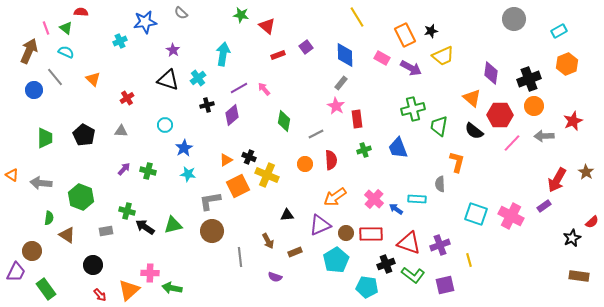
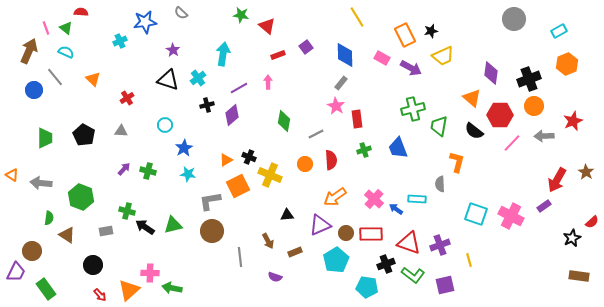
pink arrow at (264, 89): moved 4 px right, 7 px up; rotated 40 degrees clockwise
yellow cross at (267, 175): moved 3 px right
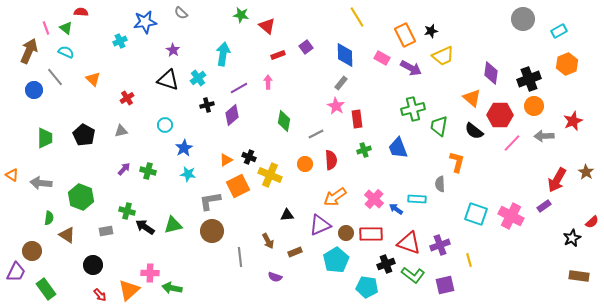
gray circle at (514, 19): moved 9 px right
gray triangle at (121, 131): rotated 16 degrees counterclockwise
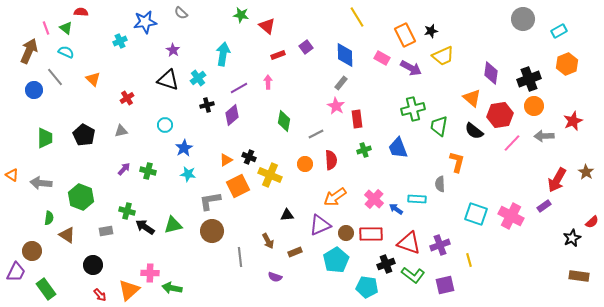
red hexagon at (500, 115): rotated 10 degrees counterclockwise
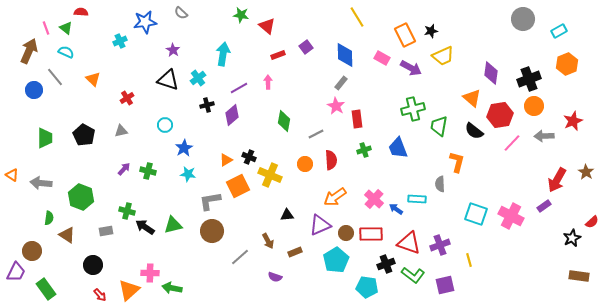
gray line at (240, 257): rotated 54 degrees clockwise
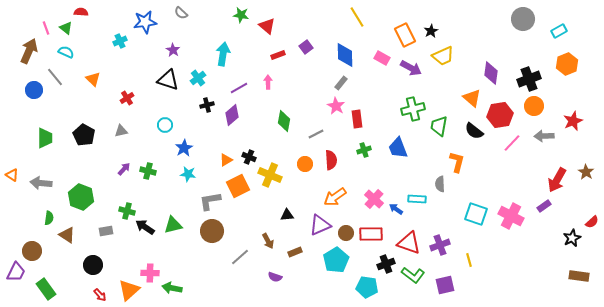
black star at (431, 31): rotated 16 degrees counterclockwise
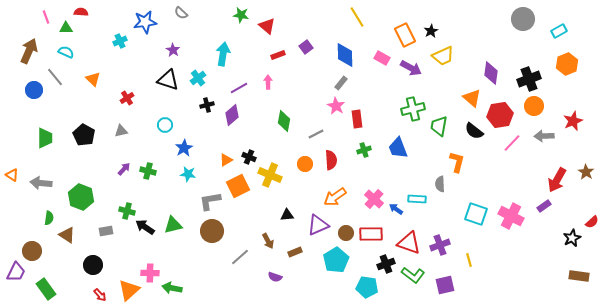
pink line at (46, 28): moved 11 px up
green triangle at (66, 28): rotated 40 degrees counterclockwise
purple triangle at (320, 225): moved 2 px left
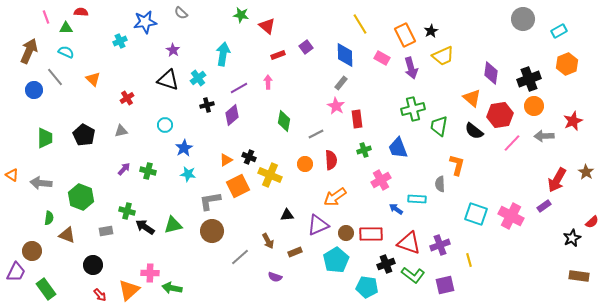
yellow line at (357, 17): moved 3 px right, 7 px down
purple arrow at (411, 68): rotated 45 degrees clockwise
orange L-shape at (457, 162): moved 3 px down
pink cross at (374, 199): moved 7 px right, 19 px up; rotated 18 degrees clockwise
brown triangle at (67, 235): rotated 12 degrees counterclockwise
